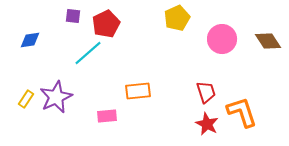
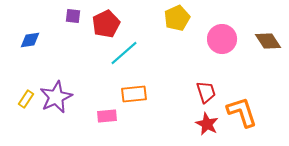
cyan line: moved 36 px right
orange rectangle: moved 4 px left, 3 px down
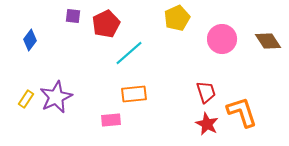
blue diamond: rotated 45 degrees counterclockwise
cyan line: moved 5 px right
pink rectangle: moved 4 px right, 4 px down
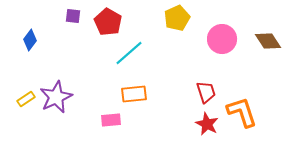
red pentagon: moved 2 px right, 2 px up; rotated 16 degrees counterclockwise
yellow rectangle: rotated 24 degrees clockwise
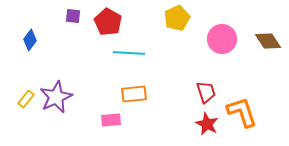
cyan line: rotated 44 degrees clockwise
yellow rectangle: rotated 18 degrees counterclockwise
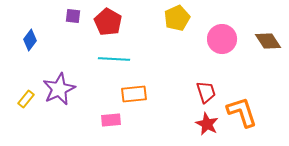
cyan line: moved 15 px left, 6 px down
purple star: moved 3 px right, 8 px up
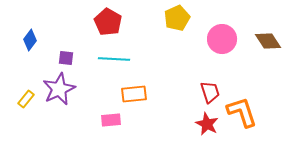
purple square: moved 7 px left, 42 px down
red trapezoid: moved 4 px right
